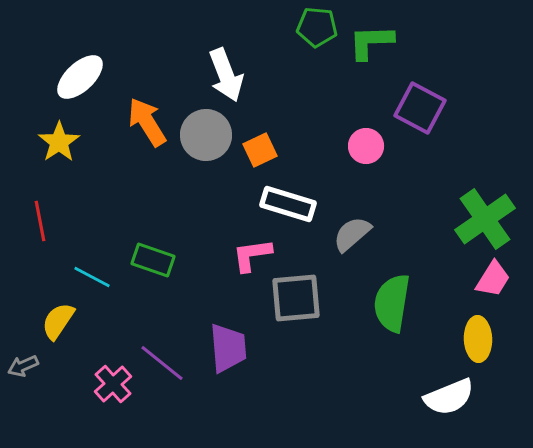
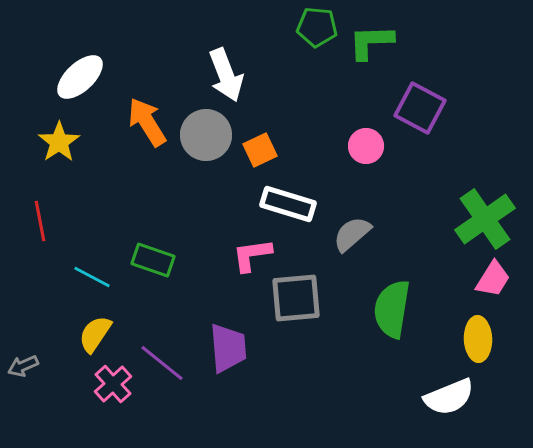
green semicircle: moved 6 px down
yellow semicircle: moved 37 px right, 13 px down
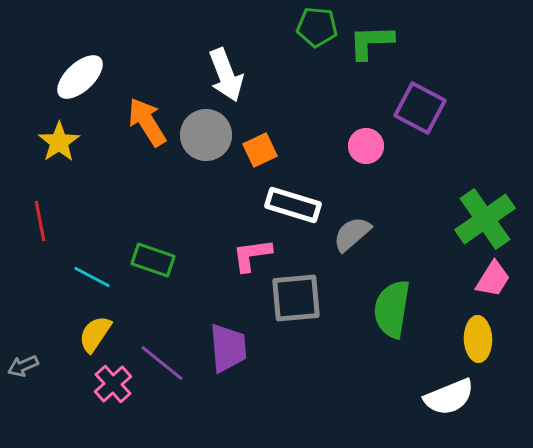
white rectangle: moved 5 px right, 1 px down
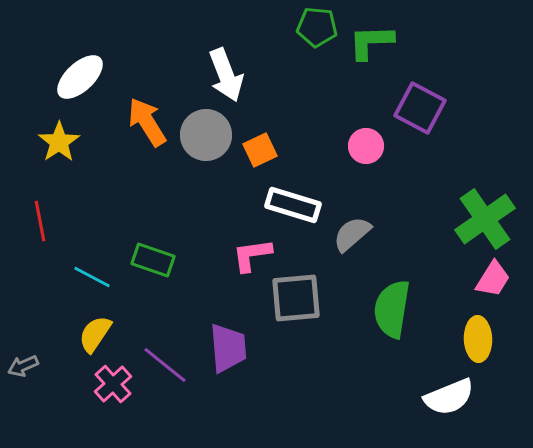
purple line: moved 3 px right, 2 px down
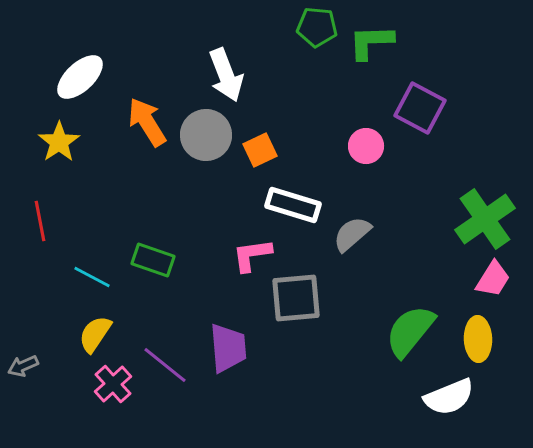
green semicircle: moved 18 px right, 22 px down; rotated 30 degrees clockwise
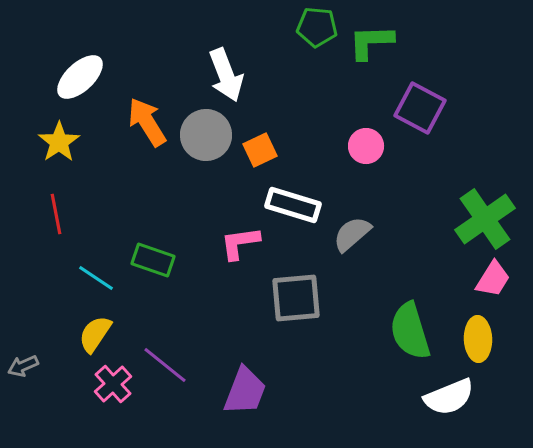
red line: moved 16 px right, 7 px up
pink L-shape: moved 12 px left, 12 px up
cyan line: moved 4 px right, 1 px down; rotated 6 degrees clockwise
green semicircle: rotated 56 degrees counterclockwise
purple trapezoid: moved 17 px right, 43 px down; rotated 26 degrees clockwise
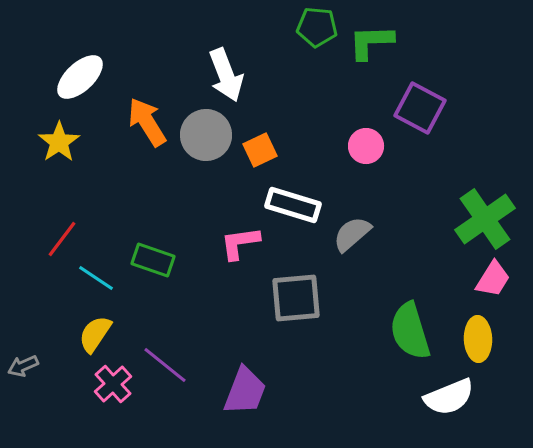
red line: moved 6 px right, 25 px down; rotated 48 degrees clockwise
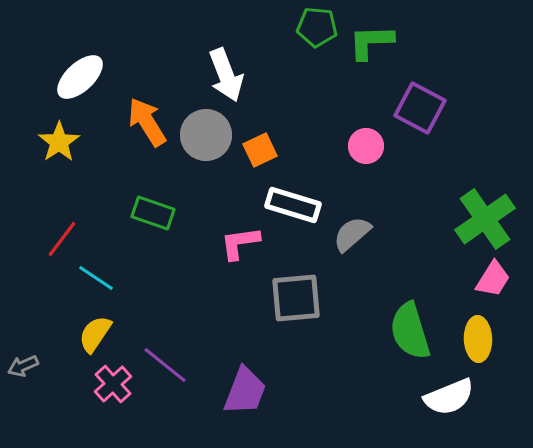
green rectangle: moved 47 px up
